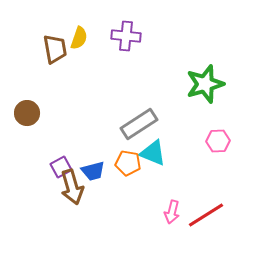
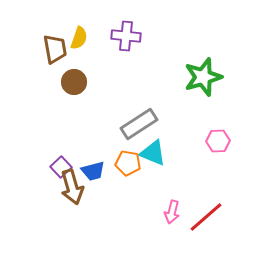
green star: moved 2 px left, 7 px up
brown circle: moved 47 px right, 31 px up
purple square: rotated 15 degrees counterclockwise
red line: moved 2 px down; rotated 9 degrees counterclockwise
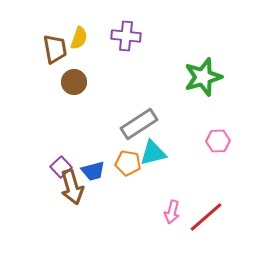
cyan triangle: rotated 36 degrees counterclockwise
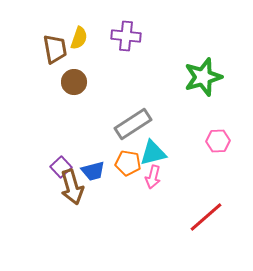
gray rectangle: moved 6 px left
pink arrow: moved 19 px left, 35 px up
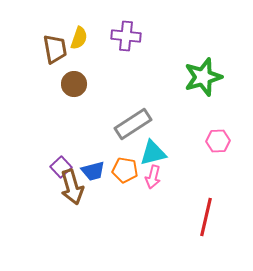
brown circle: moved 2 px down
orange pentagon: moved 3 px left, 7 px down
red line: rotated 36 degrees counterclockwise
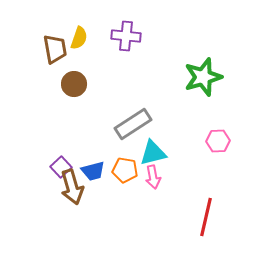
pink arrow: rotated 25 degrees counterclockwise
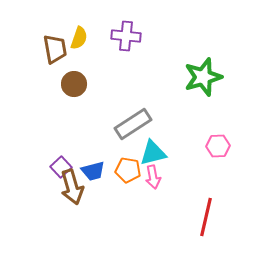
pink hexagon: moved 5 px down
orange pentagon: moved 3 px right
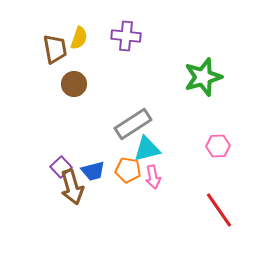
cyan triangle: moved 6 px left, 4 px up
red line: moved 13 px right, 7 px up; rotated 48 degrees counterclockwise
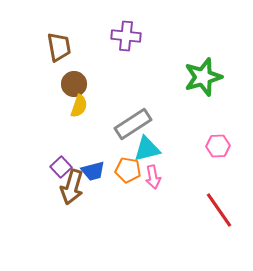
yellow semicircle: moved 68 px down
brown trapezoid: moved 4 px right, 2 px up
brown arrow: rotated 32 degrees clockwise
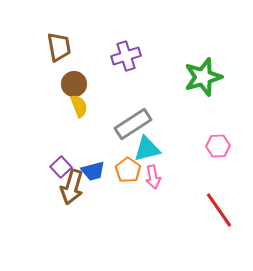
purple cross: moved 20 px down; rotated 24 degrees counterclockwise
yellow semicircle: rotated 40 degrees counterclockwise
orange pentagon: rotated 25 degrees clockwise
